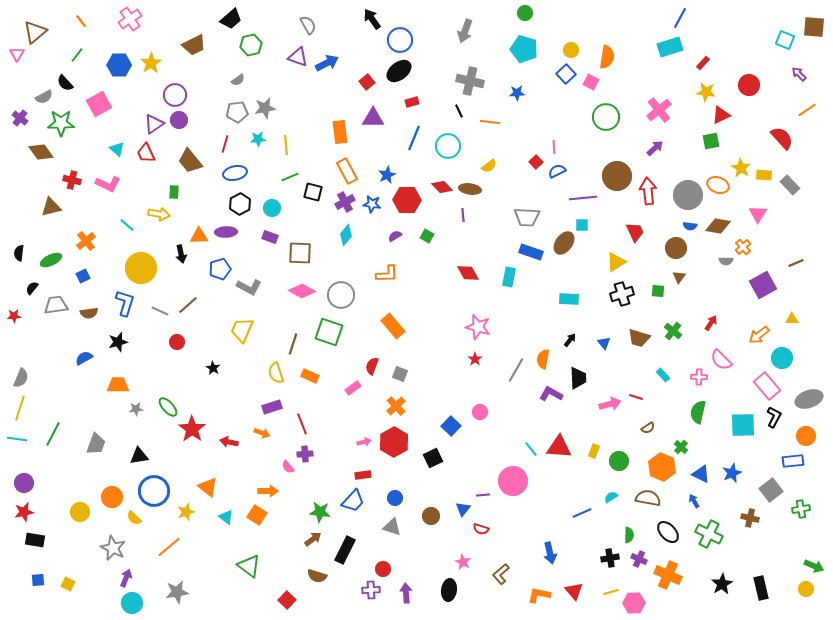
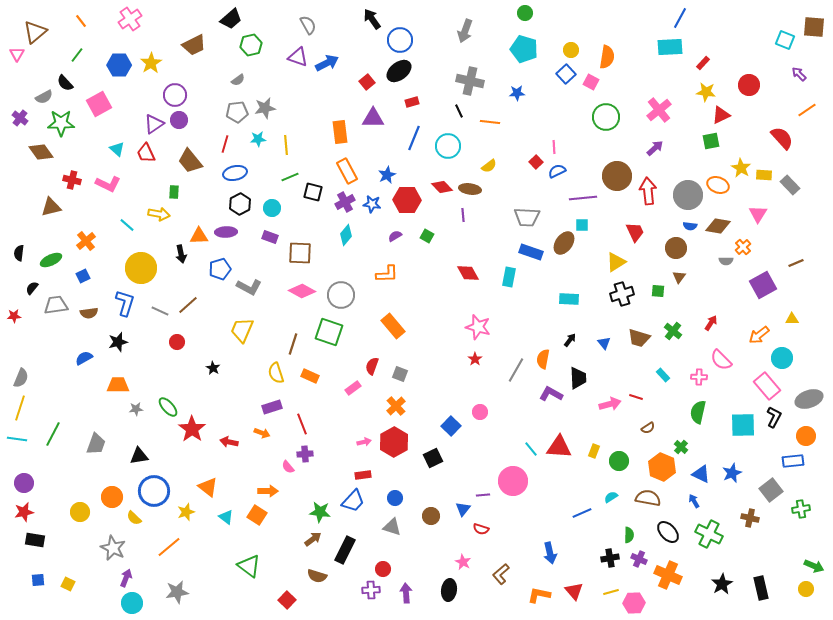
cyan rectangle at (670, 47): rotated 15 degrees clockwise
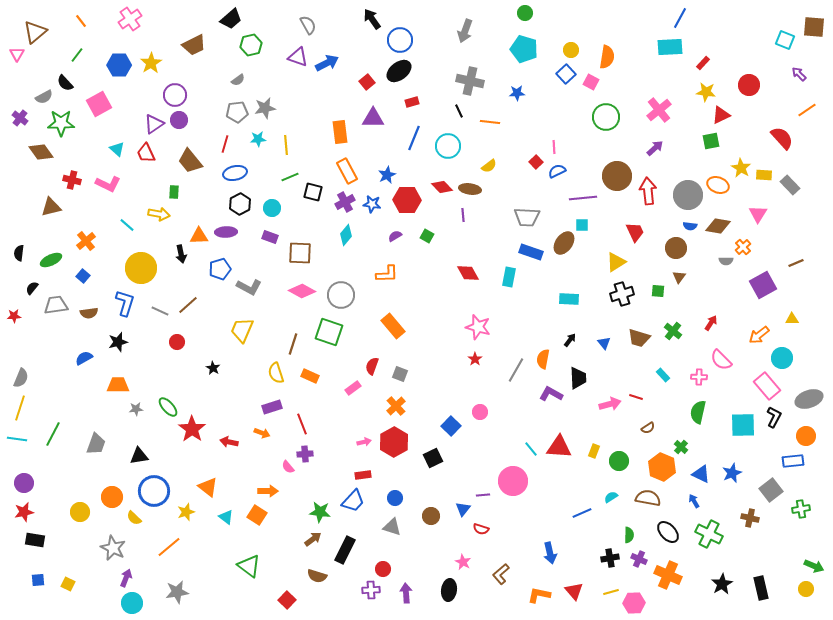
blue square at (83, 276): rotated 24 degrees counterclockwise
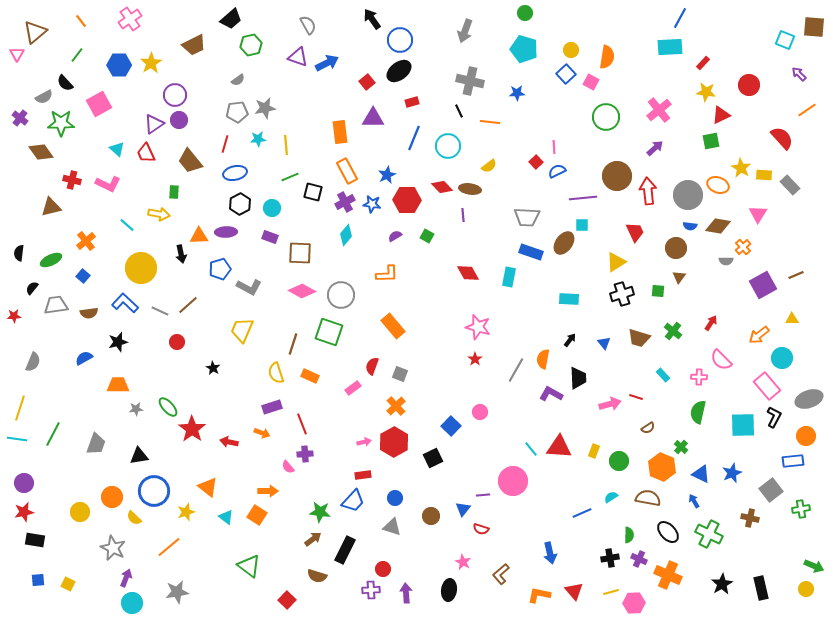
brown line at (796, 263): moved 12 px down
blue L-shape at (125, 303): rotated 64 degrees counterclockwise
gray semicircle at (21, 378): moved 12 px right, 16 px up
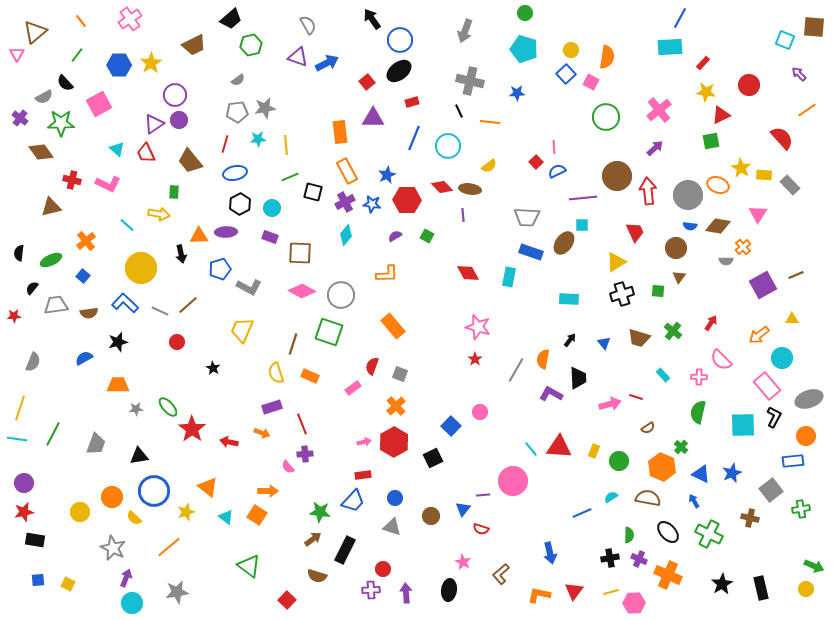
red triangle at (574, 591): rotated 18 degrees clockwise
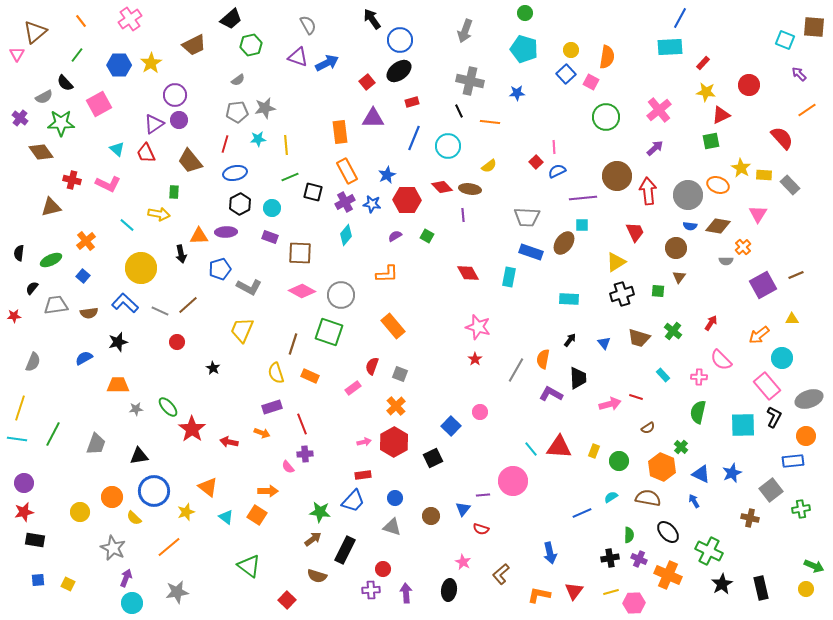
green cross at (709, 534): moved 17 px down
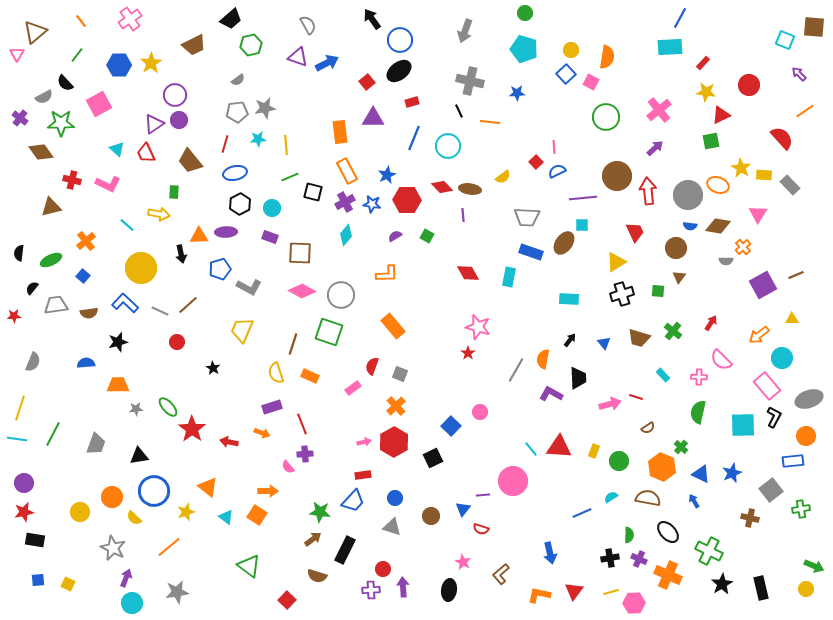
orange line at (807, 110): moved 2 px left, 1 px down
yellow semicircle at (489, 166): moved 14 px right, 11 px down
blue semicircle at (84, 358): moved 2 px right, 5 px down; rotated 24 degrees clockwise
red star at (475, 359): moved 7 px left, 6 px up
purple arrow at (406, 593): moved 3 px left, 6 px up
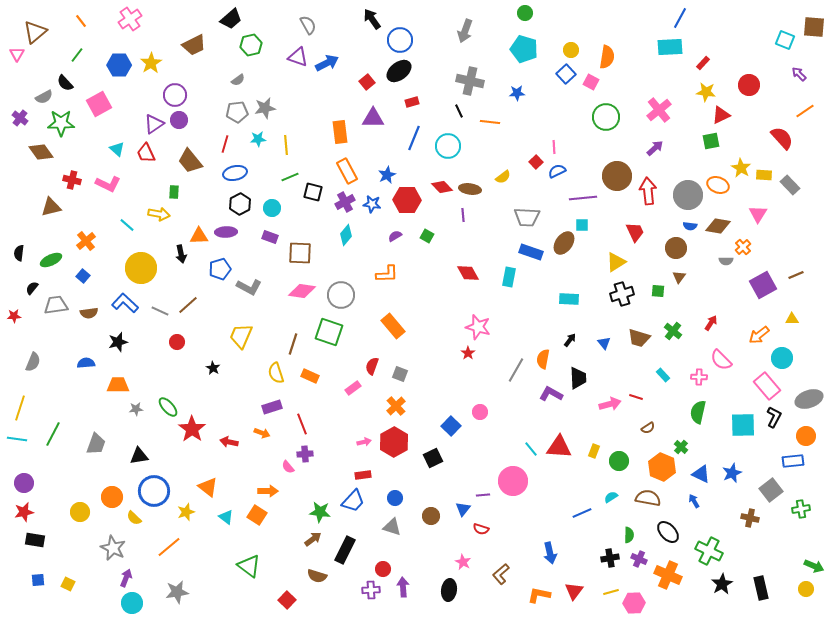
pink diamond at (302, 291): rotated 20 degrees counterclockwise
yellow trapezoid at (242, 330): moved 1 px left, 6 px down
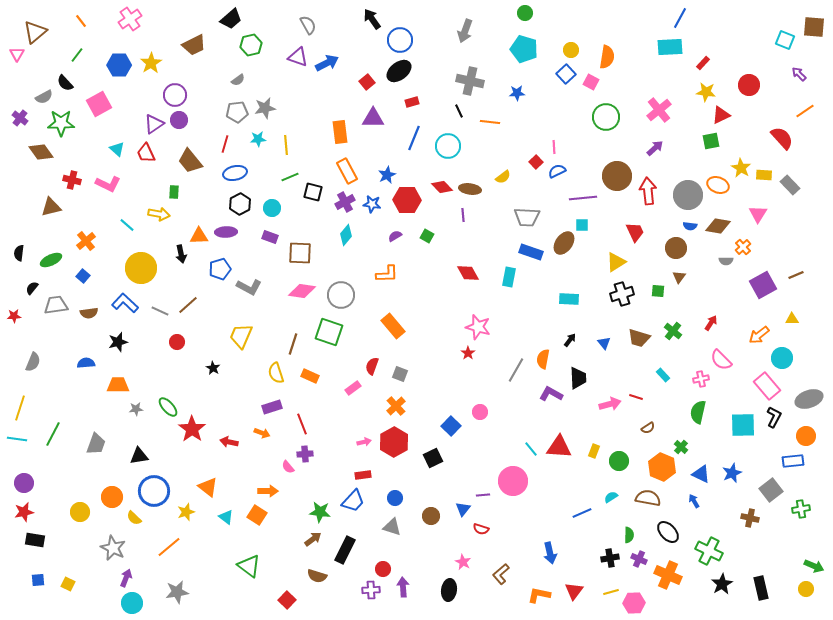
pink cross at (699, 377): moved 2 px right, 2 px down; rotated 14 degrees counterclockwise
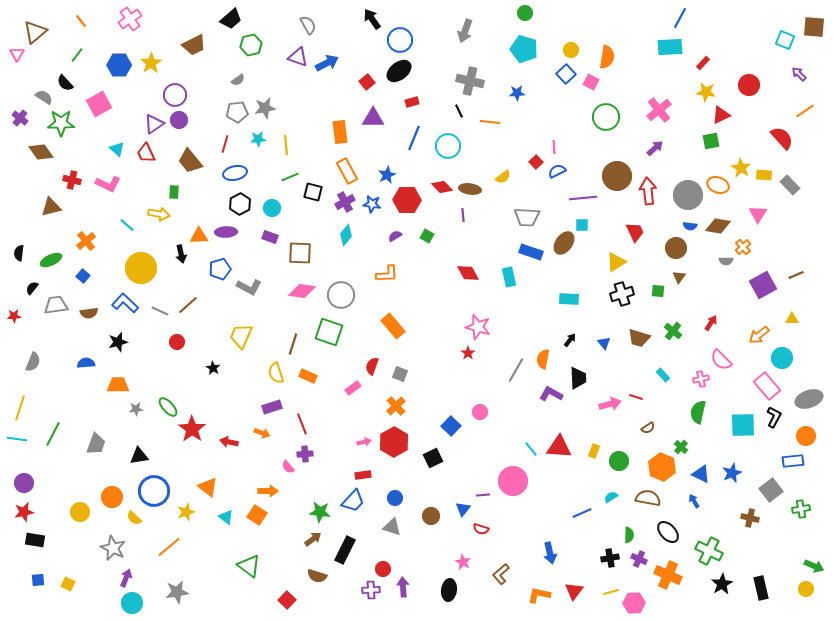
gray semicircle at (44, 97): rotated 120 degrees counterclockwise
cyan rectangle at (509, 277): rotated 24 degrees counterclockwise
orange rectangle at (310, 376): moved 2 px left
